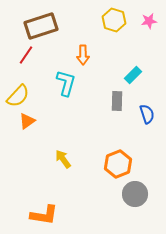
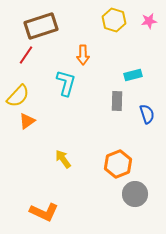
cyan rectangle: rotated 30 degrees clockwise
orange L-shape: moved 3 px up; rotated 16 degrees clockwise
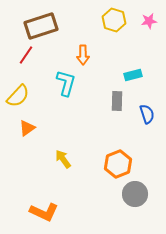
orange triangle: moved 7 px down
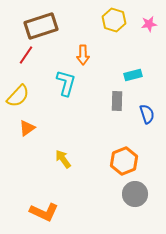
pink star: moved 3 px down
orange hexagon: moved 6 px right, 3 px up
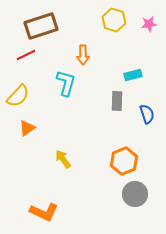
red line: rotated 30 degrees clockwise
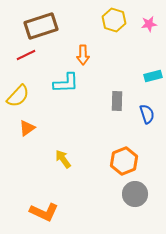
cyan rectangle: moved 20 px right, 1 px down
cyan L-shape: rotated 72 degrees clockwise
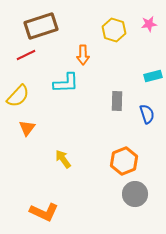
yellow hexagon: moved 10 px down
orange triangle: rotated 18 degrees counterclockwise
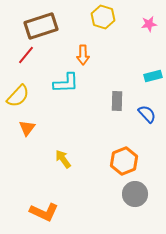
yellow hexagon: moved 11 px left, 13 px up
red line: rotated 24 degrees counterclockwise
blue semicircle: rotated 24 degrees counterclockwise
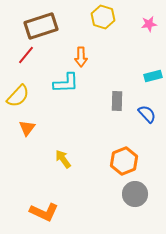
orange arrow: moved 2 px left, 2 px down
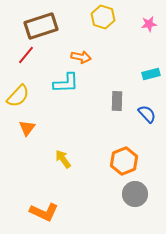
orange arrow: rotated 78 degrees counterclockwise
cyan rectangle: moved 2 px left, 2 px up
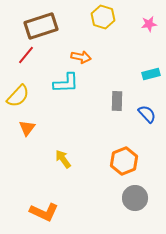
gray circle: moved 4 px down
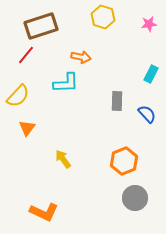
cyan rectangle: rotated 48 degrees counterclockwise
